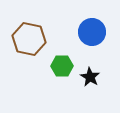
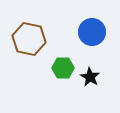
green hexagon: moved 1 px right, 2 px down
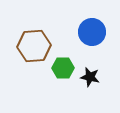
brown hexagon: moved 5 px right, 7 px down; rotated 16 degrees counterclockwise
black star: rotated 18 degrees counterclockwise
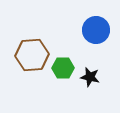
blue circle: moved 4 px right, 2 px up
brown hexagon: moved 2 px left, 9 px down
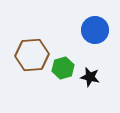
blue circle: moved 1 px left
green hexagon: rotated 15 degrees counterclockwise
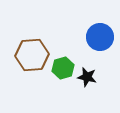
blue circle: moved 5 px right, 7 px down
black star: moved 3 px left
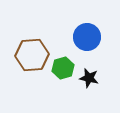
blue circle: moved 13 px left
black star: moved 2 px right, 1 px down
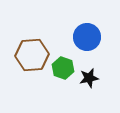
green hexagon: rotated 25 degrees counterclockwise
black star: rotated 24 degrees counterclockwise
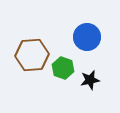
black star: moved 1 px right, 2 px down
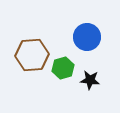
green hexagon: rotated 25 degrees clockwise
black star: rotated 18 degrees clockwise
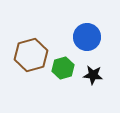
brown hexagon: moved 1 px left; rotated 12 degrees counterclockwise
black star: moved 3 px right, 5 px up
